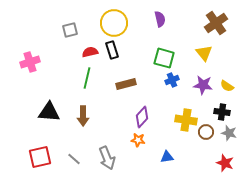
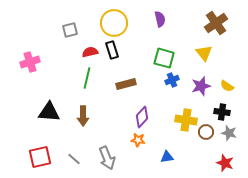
purple star: moved 2 px left, 1 px down; rotated 24 degrees counterclockwise
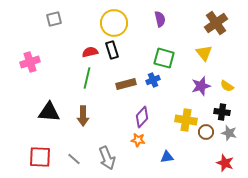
gray square: moved 16 px left, 11 px up
blue cross: moved 19 px left
red square: rotated 15 degrees clockwise
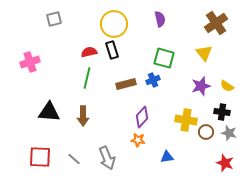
yellow circle: moved 1 px down
red semicircle: moved 1 px left
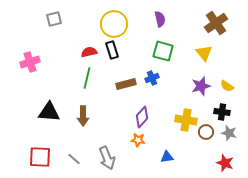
green square: moved 1 px left, 7 px up
blue cross: moved 1 px left, 2 px up
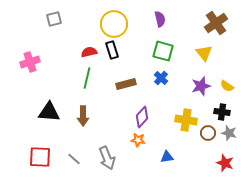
blue cross: moved 9 px right; rotated 24 degrees counterclockwise
brown circle: moved 2 px right, 1 px down
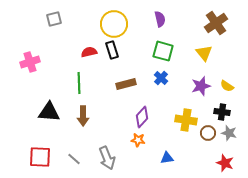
green line: moved 8 px left, 5 px down; rotated 15 degrees counterclockwise
blue triangle: moved 1 px down
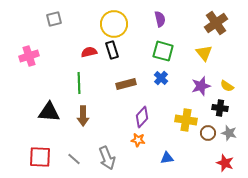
pink cross: moved 1 px left, 6 px up
black cross: moved 2 px left, 4 px up
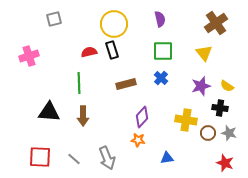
green square: rotated 15 degrees counterclockwise
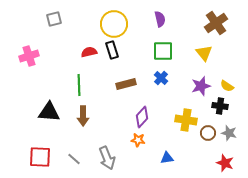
green line: moved 2 px down
black cross: moved 2 px up
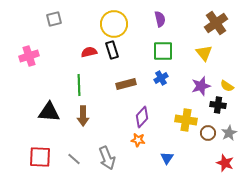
blue cross: rotated 16 degrees clockwise
black cross: moved 2 px left, 1 px up
gray star: rotated 28 degrees clockwise
blue triangle: rotated 48 degrees counterclockwise
